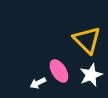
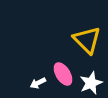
pink ellipse: moved 4 px right, 3 px down
white star: moved 8 px down
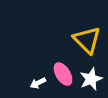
white star: moved 4 px up
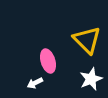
pink ellipse: moved 15 px left, 13 px up; rotated 15 degrees clockwise
white arrow: moved 3 px left
